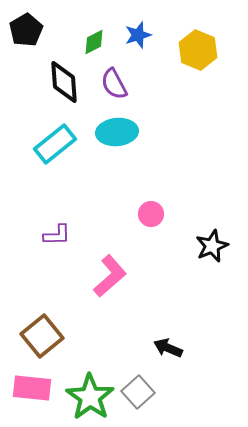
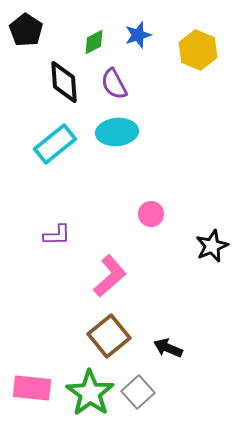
black pentagon: rotated 8 degrees counterclockwise
brown square: moved 67 px right
green star: moved 4 px up
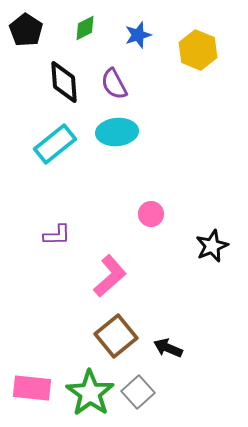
green diamond: moved 9 px left, 14 px up
brown square: moved 7 px right
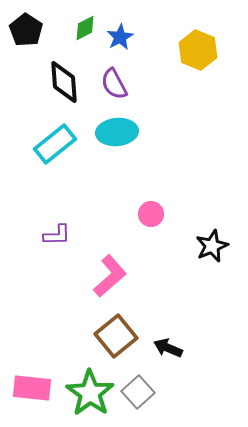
blue star: moved 18 px left, 2 px down; rotated 12 degrees counterclockwise
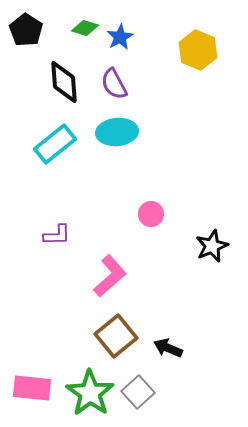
green diamond: rotated 44 degrees clockwise
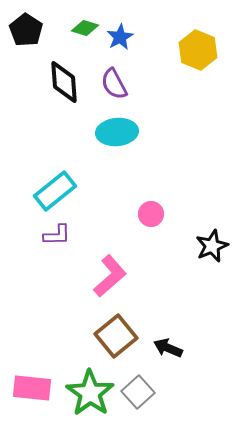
cyan rectangle: moved 47 px down
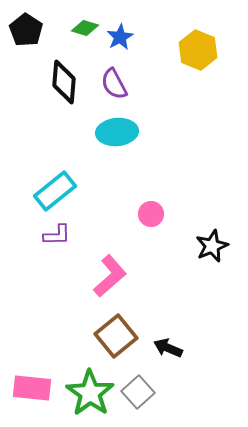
black diamond: rotated 9 degrees clockwise
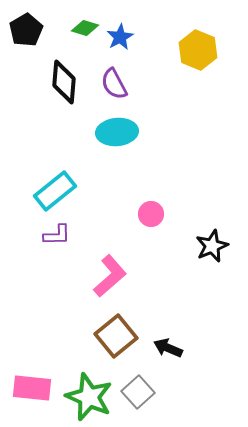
black pentagon: rotated 8 degrees clockwise
green star: moved 1 px left, 4 px down; rotated 12 degrees counterclockwise
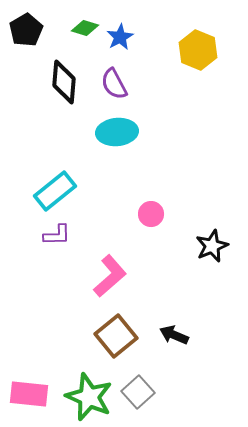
black arrow: moved 6 px right, 13 px up
pink rectangle: moved 3 px left, 6 px down
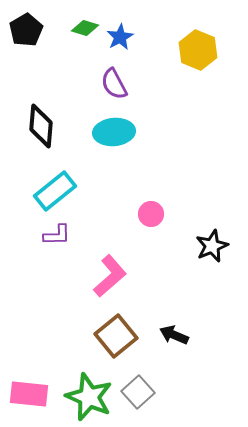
black diamond: moved 23 px left, 44 px down
cyan ellipse: moved 3 px left
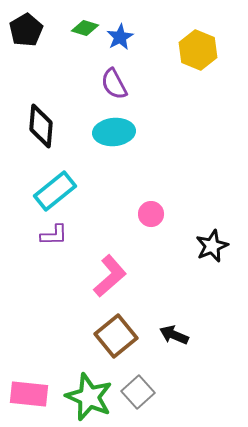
purple L-shape: moved 3 px left
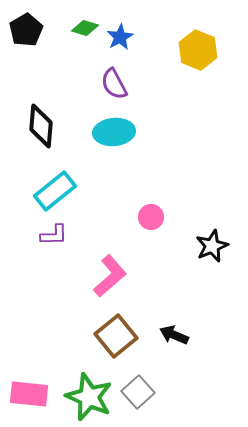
pink circle: moved 3 px down
